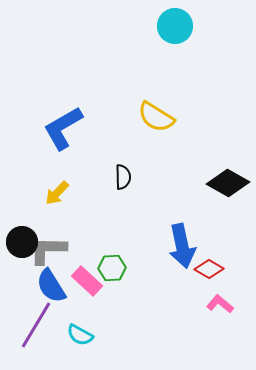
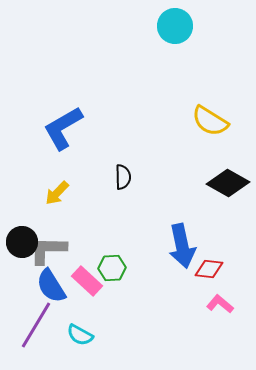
yellow semicircle: moved 54 px right, 4 px down
red diamond: rotated 24 degrees counterclockwise
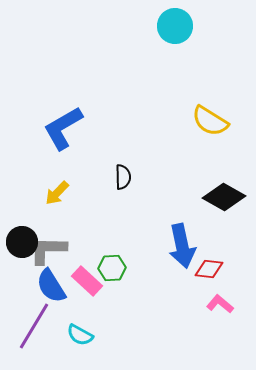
black diamond: moved 4 px left, 14 px down
purple line: moved 2 px left, 1 px down
